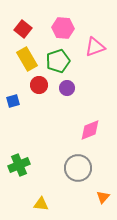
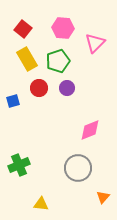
pink triangle: moved 4 px up; rotated 25 degrees counterclockwise
red circle: moved 3 px down
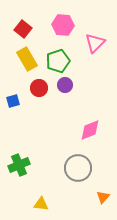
pink hexagon: moved 3 px up
purple circle: moved 2 px left, 3 px up
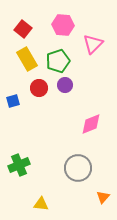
pink triangle: moved 2 px left, 1 px down
pink diamond: moved 1 px right, 6 px up
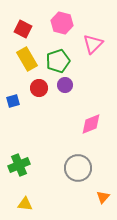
pink hexagon: moved 1 px left, 2 px up; rotated 10 degrees clockwise
red square: rotated 12 degrees counterclockwise
yellow triangle: moved 16 px left
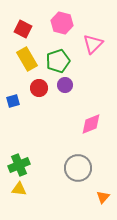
yellow triangle: moved 6 px left, 15 px up
